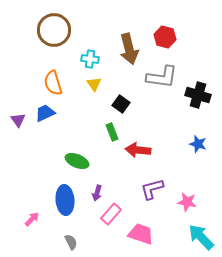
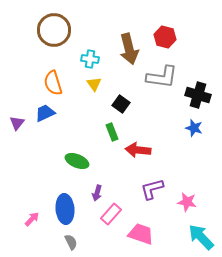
purple triangle: moved 1 px left, 3 px down; rotated 14 degrees clockwise
blue star: moved 4 px left, 16 px up
blue ellipse: moved 9 px down
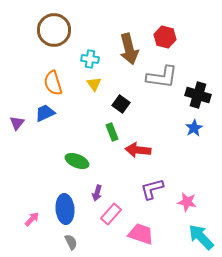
blue star: rotated 24 degrees clockwise
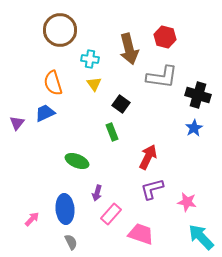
brown circle: moved 6 px right
red arrow: moved 10 px right, 7 px down; rotated 110 degrees clockwise
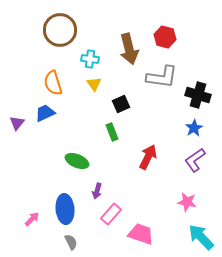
black square: rotated 30 degrees clockwise
purple L-shape: moved 43 px right, 29 px up; rotated 20 degrees counterclockwise
purple arrow: moved 2 px up
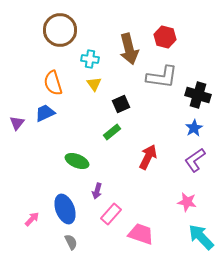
green rectangle: rotated 72 degrees clockwise
blue ellipse: rotated 16 degrees counterclockwise
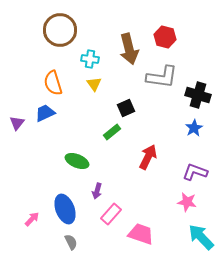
black square: moved 5 px right, 4 px down
purple L-shape: moved 12 px down; rotated 55 degrees clockwise
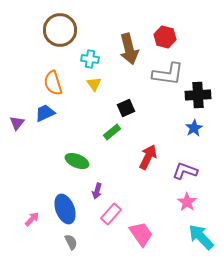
gray L-shape: moved 6 px right, 3 px up
black cross: rotated 20 degrees counterclockwise
purple L-shape: moved 10 px left, 1 px up
pink star: rotated 24 degrees clockwise
pink trapezoid: rotated 36 degrees clockwise
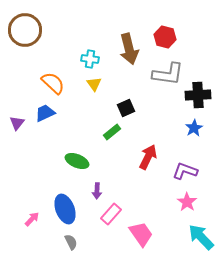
brown circle: moved 35 px left
orange semicircle: rotated 150 degrees clockwise
purple arrow: rotated 14 degrees counterclockwise
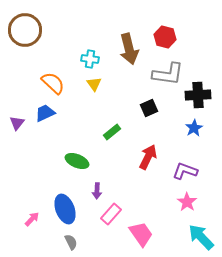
black square: moved 23 px right
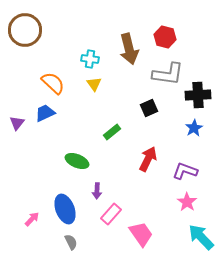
red arrow: moved 2 px down
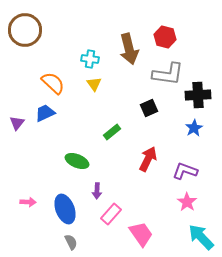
pink arrow: moved 4 px left, 17 px up; rotated 49 degrees clockwise
